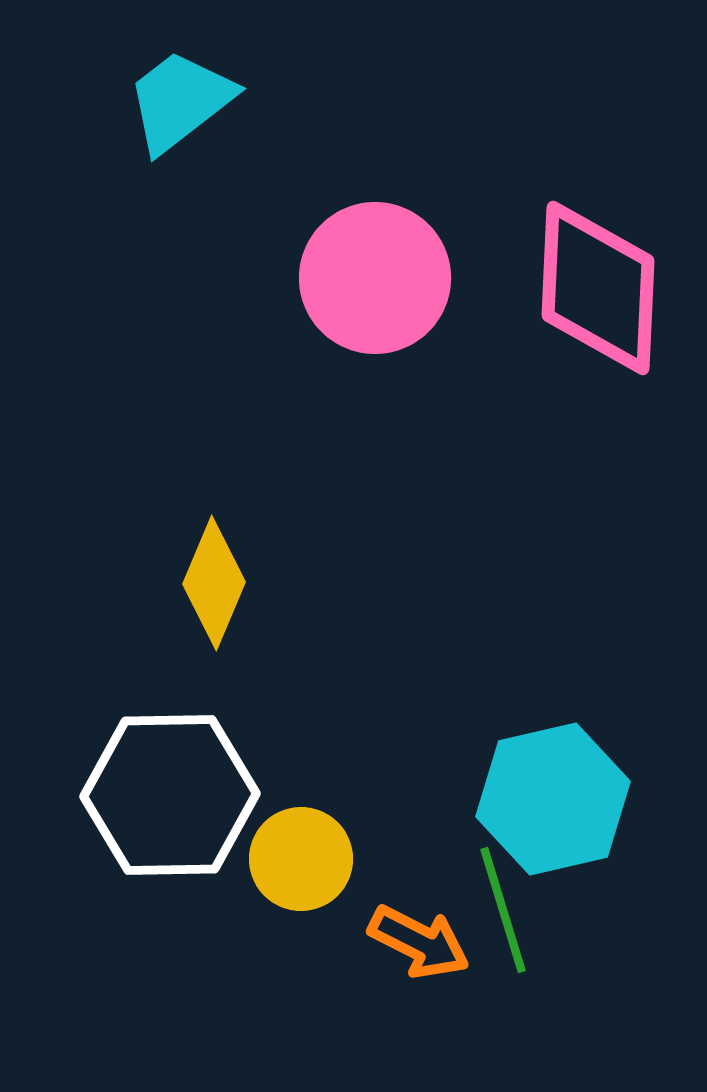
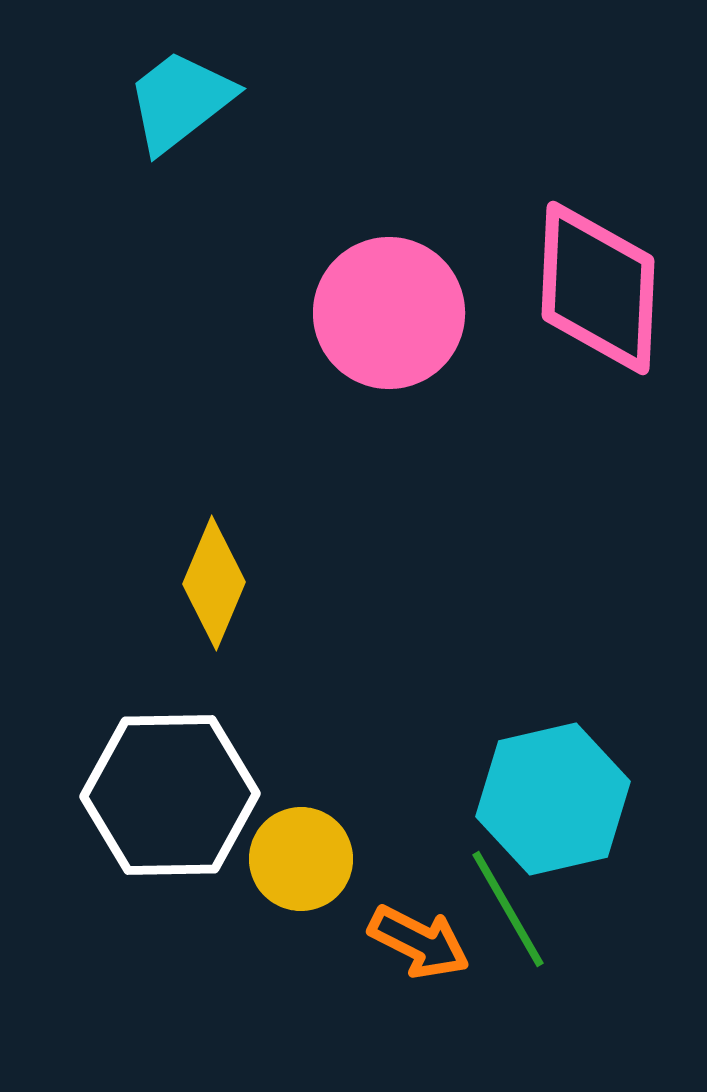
pink circle: moved 14 px right, 35 px down
green line: moved 5 px right, 1 px up; rotated 13 degrees counterclockwise
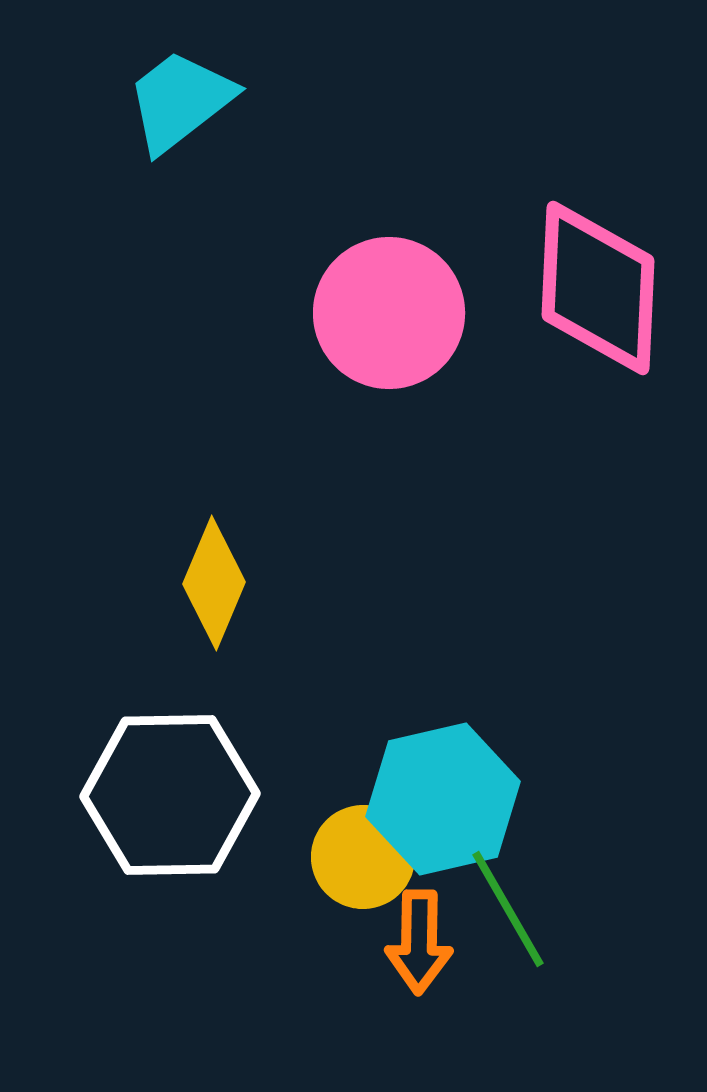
cyan hexagon: moved 110 px left
yellow circle: moved 62 px right, 2 px up
orange arrow: rotated 64 degrees clockwise
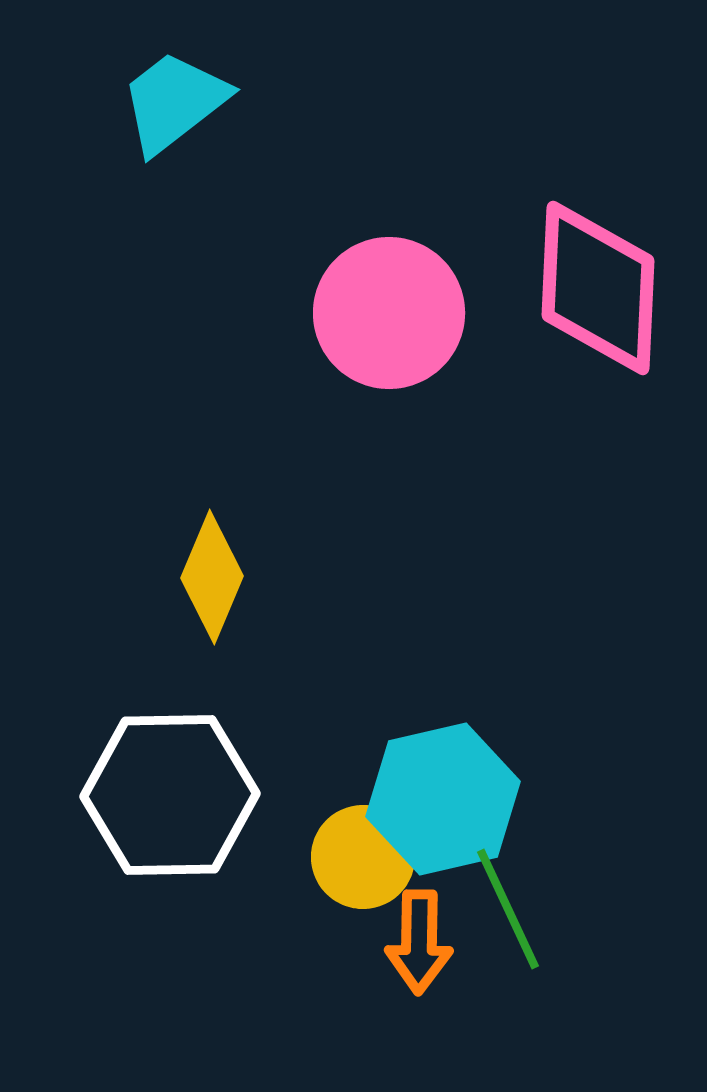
cyan trapezoid: moved 6 px left, 1 px down
yellow diamond: moved 2 px left, 6 px up
green line: rotated 5 degrees clockwise
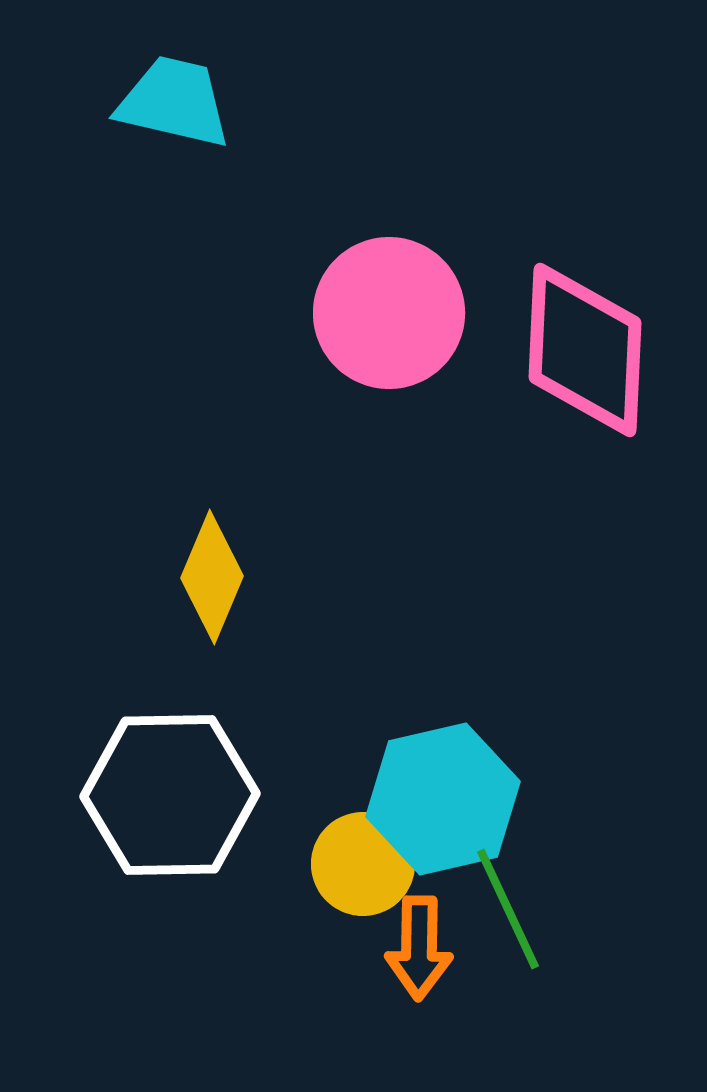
cyan trapezoid: rotated 51 degrees clockwise
pink diamond: moved 13 px left, 62 px down
yellow circle: moved 7 px down
orange arrow: moved 6 px down
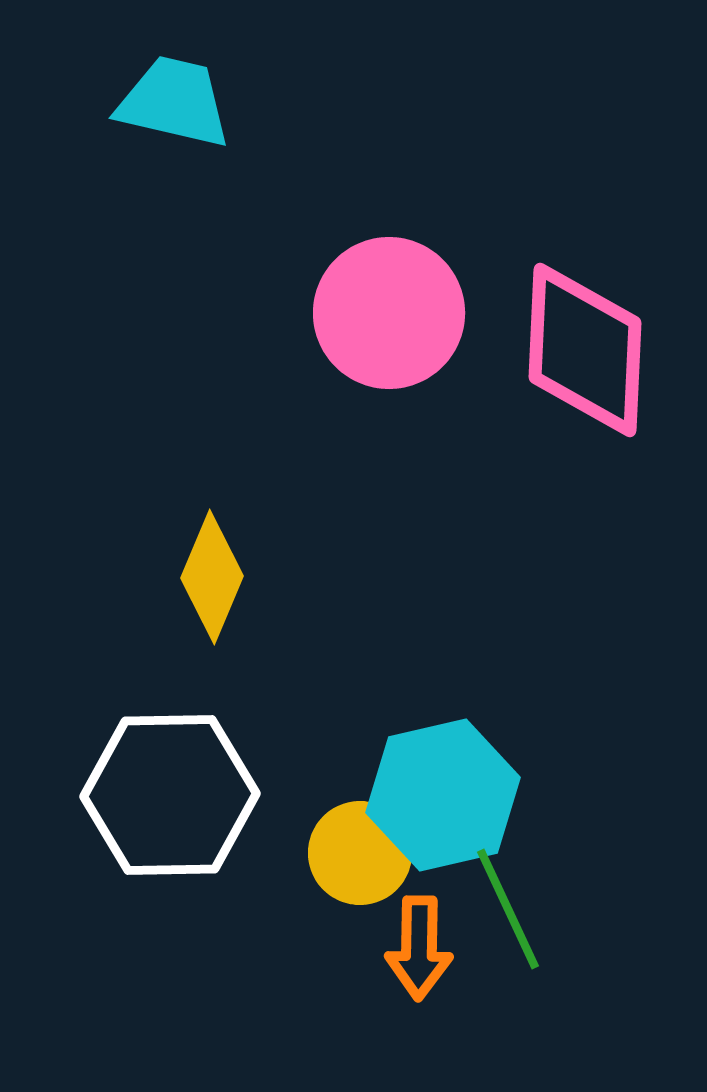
cyan hexagon: moved 4 px up
yellow circle: moved 3 px left, 11 px up
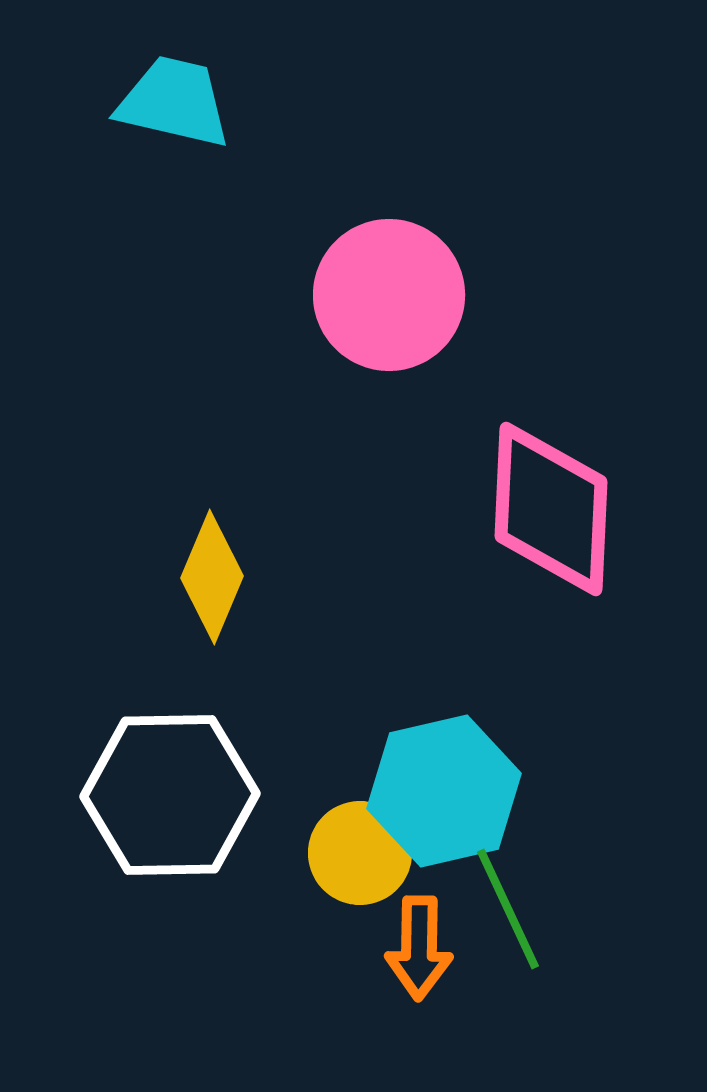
pink circle: moved 18 px up
pink diamond: moved 34 px left, 159 px down
cyan hexagon: moved 1 px right, 4 px up
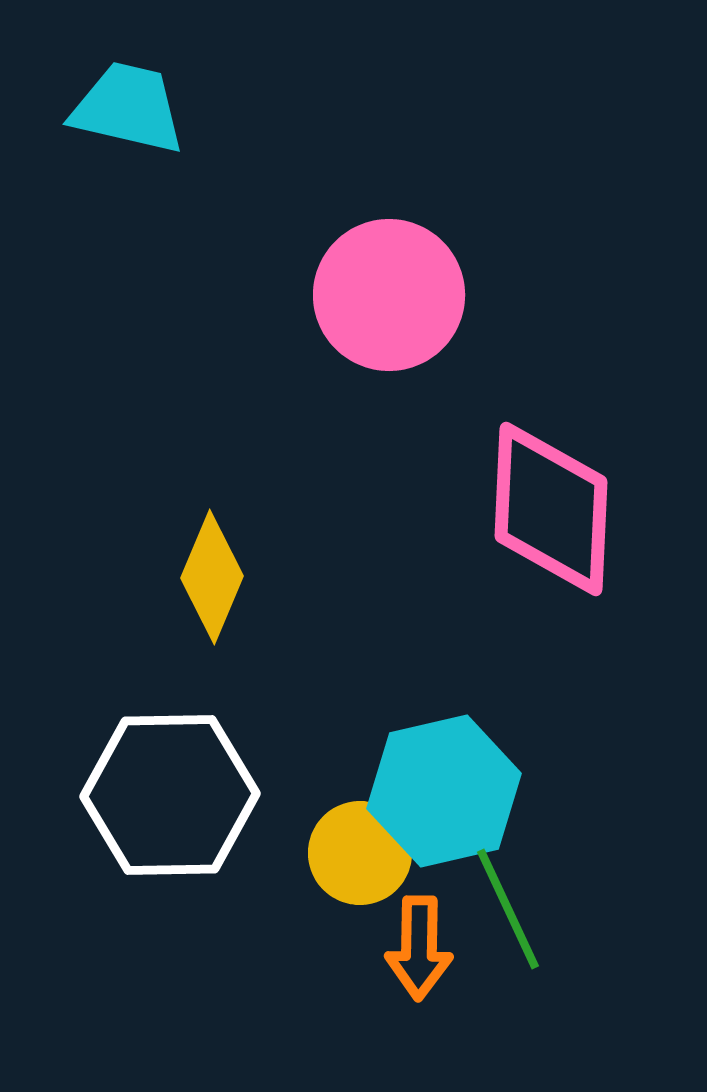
cyan trapezoid: moved 46 px left, 6 px down
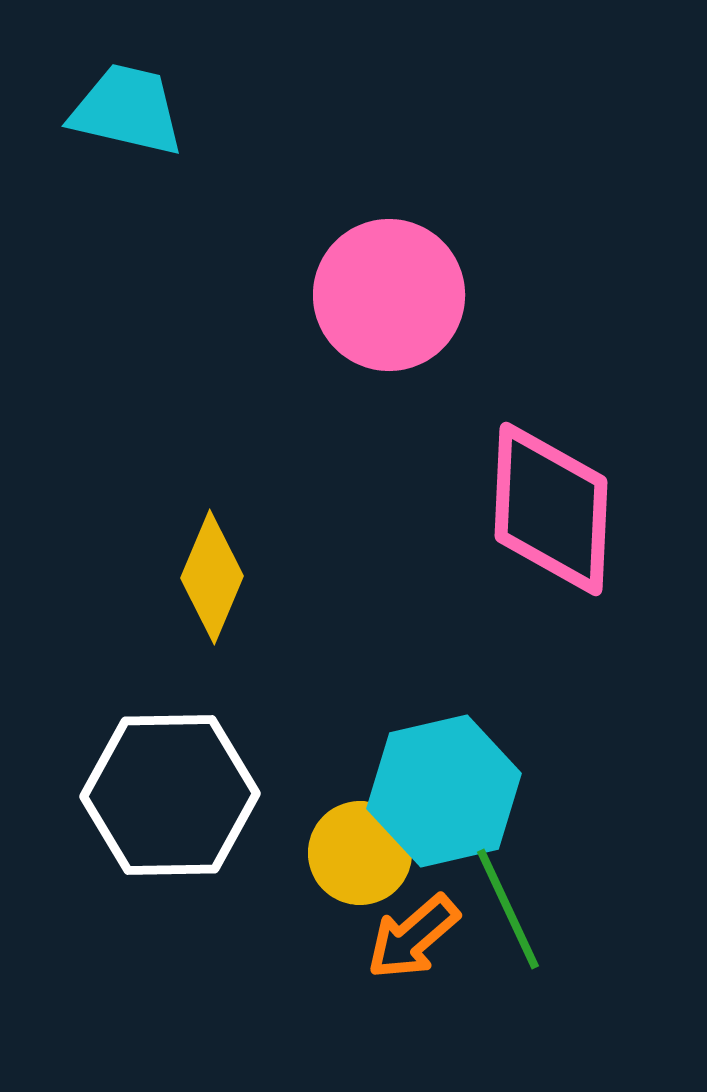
cyan trapezoid: moved 1 px left, 2 px down
orange arrow: moved 6 px left, 11 px up; rotated 48 degrees clockwise
